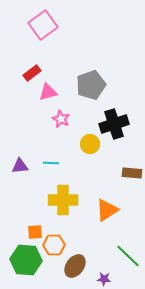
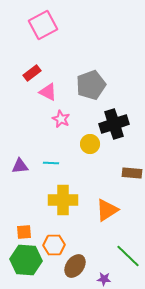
pink square: rotated 8 degrees clockwise
pink triangle: rotated 42 degrees clockwise
orange square: moved 11 px left
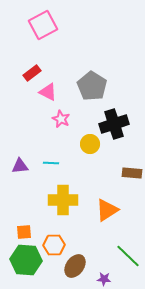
gray pentagon: moved 1 px right, 1 px down; rotated 20 degrees counterclockwise
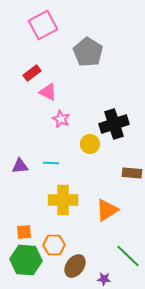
gray pentagon: moved 4 px left, 34 px up
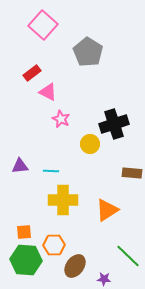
pink square: rotated 20 degrees counterclockwise
cyan line: moved 8 px down
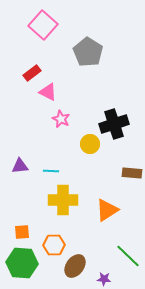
orange square: moved 2 px left
green hexagon: moved 4 px left, 3 px down
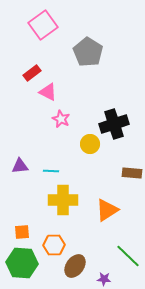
pink square: rotated 12 degrees clockwise
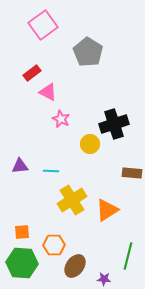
yellow cross: moved 9 px right; rotated 32 degrees counterclockwise
green line: rotated 60 degrees clockwise
